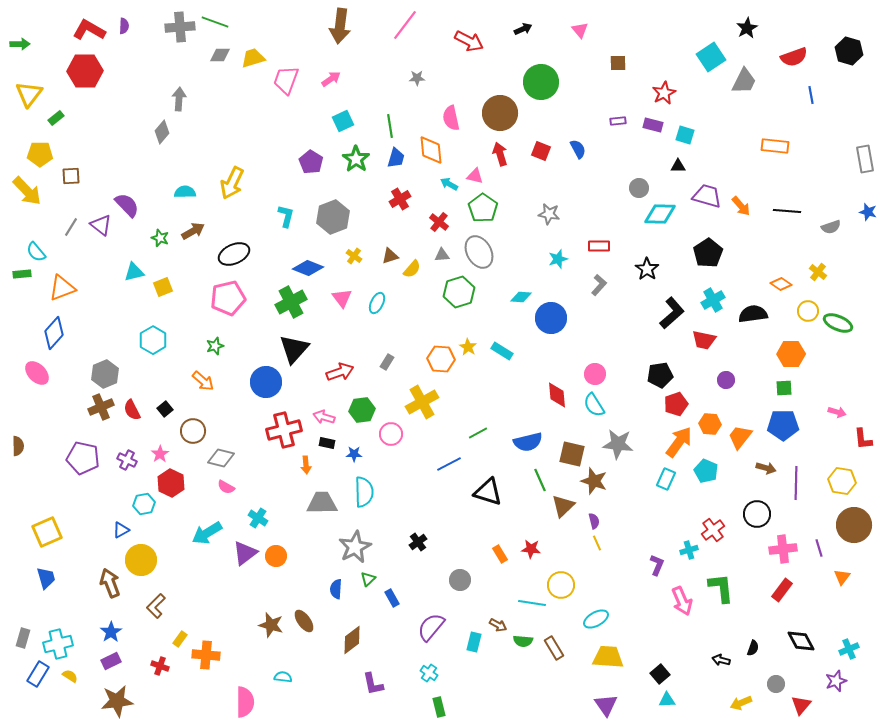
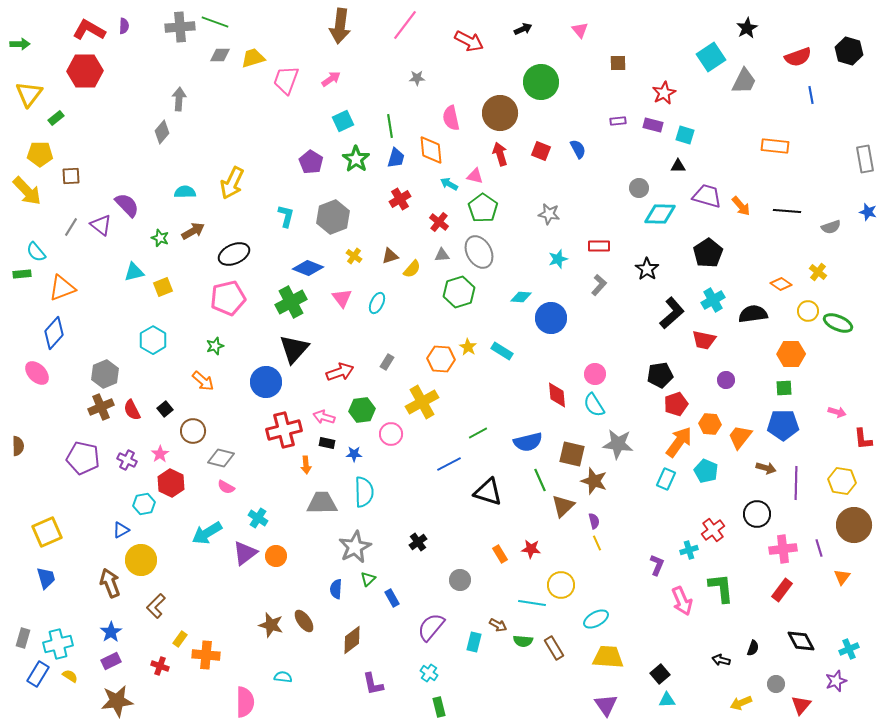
red semicircle at (794, 57): moved 4 px right
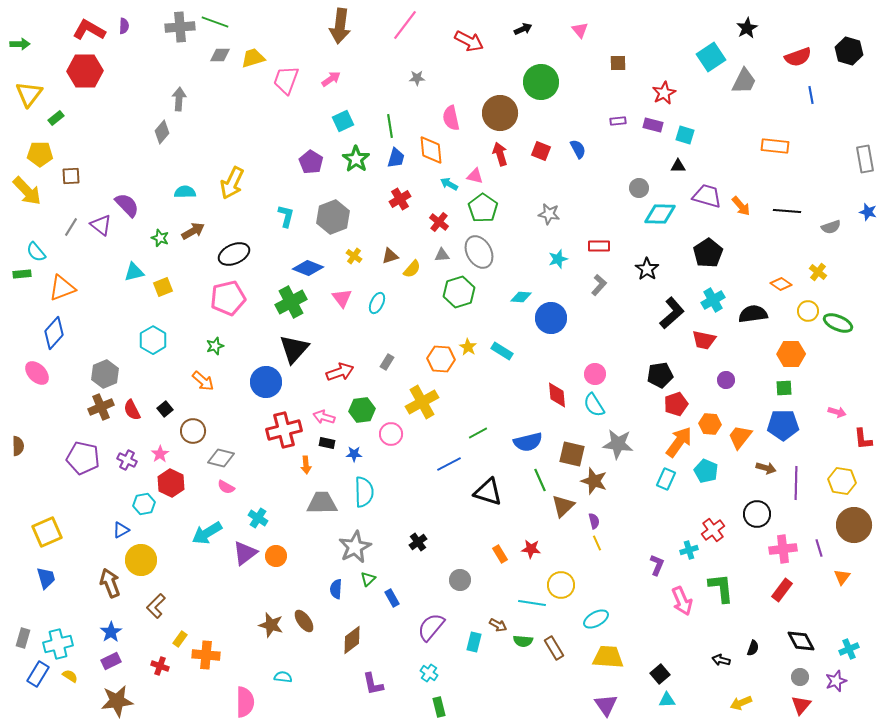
gray circle at (776, 684): moved 24 px right, 7 px up
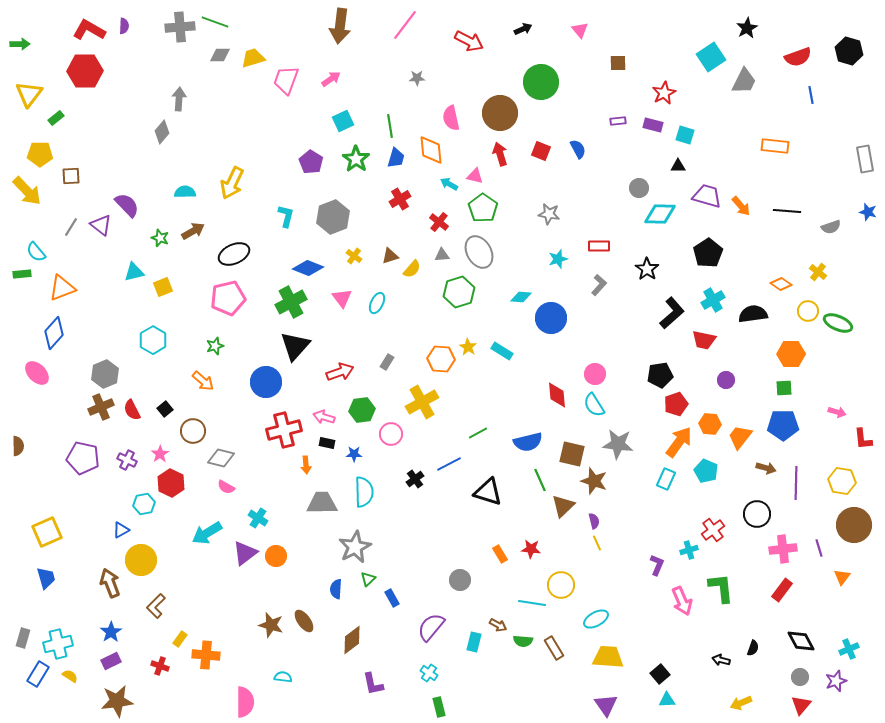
black triangle at (294, 349): moved 1 px right, 3 px up
black cross at (418, 542): moved 3 px left, 63 px up
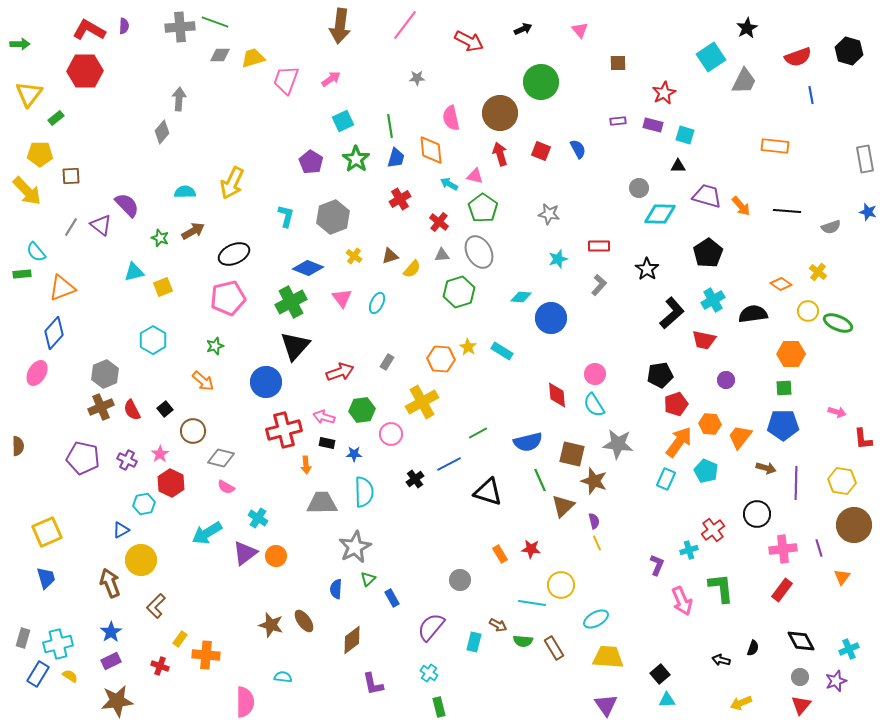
pink ellipse at (37, 373): rotated 75 degrees clockwise
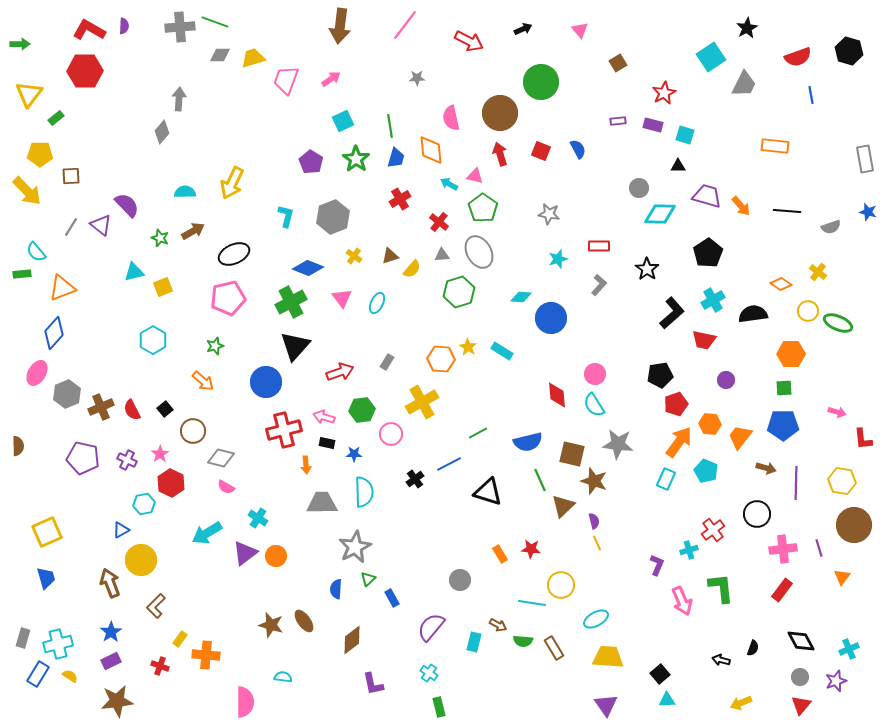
brown square at (618, 63): rotated 30 degrees counterclockwise
gray trapezoid at (744, 81): moved 3 px down
gray hexagon at (105, 374): moved 38 px left, 20 px down
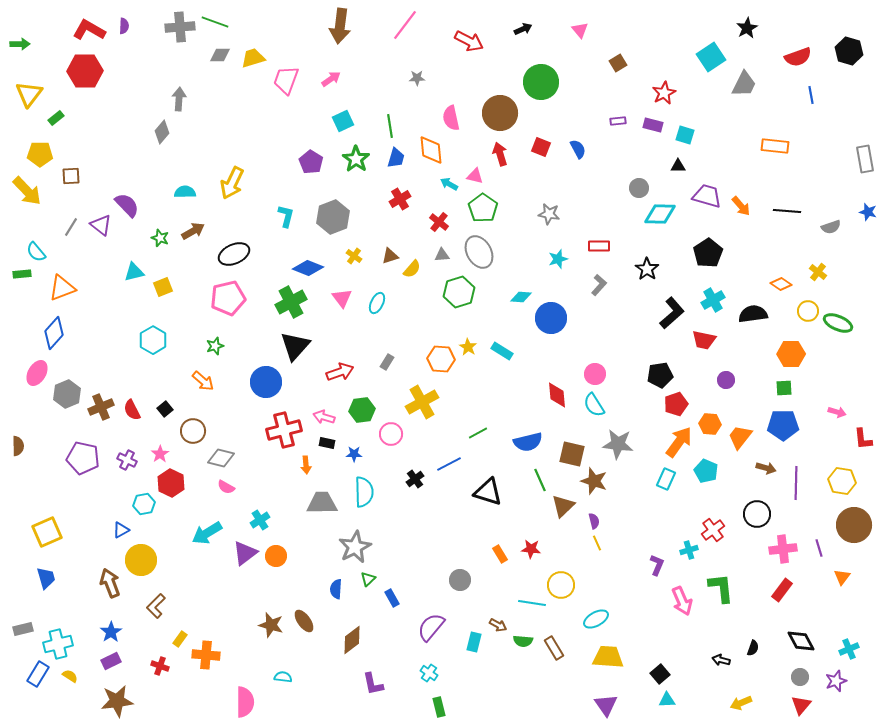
red square at (541, 151): moved 4 px up
cyan cross at (258, 518): moved 2 px right, 2 px down; rotated 24 degrees clockwise
gray rectangle at (23, 638): moved 9 px up; rotated 60 degrees clockwise
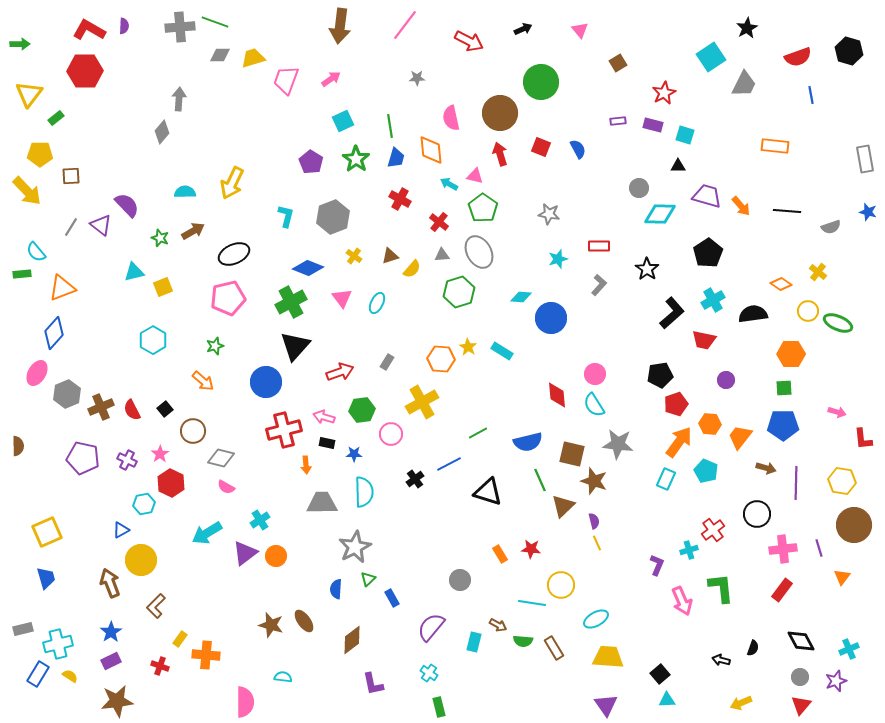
red cross at (400, 199): rotated 30 degrees counterclockwise
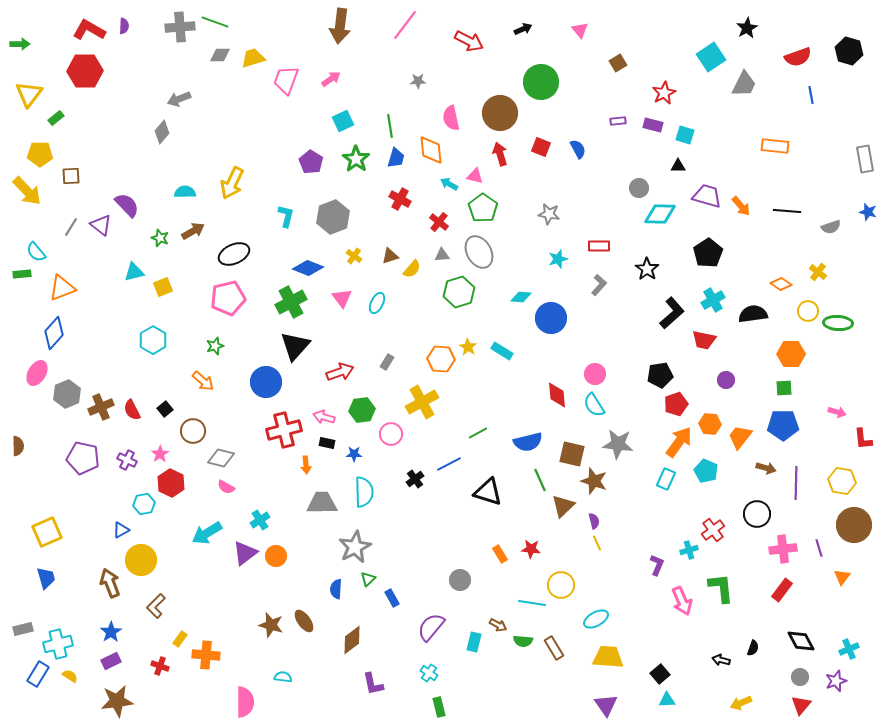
gray star at (417, 78): moved 1 px right, 3 px down
gray arrow at (179, 99): rotated 115 degrees counterclockwise
green ellipse at (838, 323): rotated 20 degrees counterclockwise
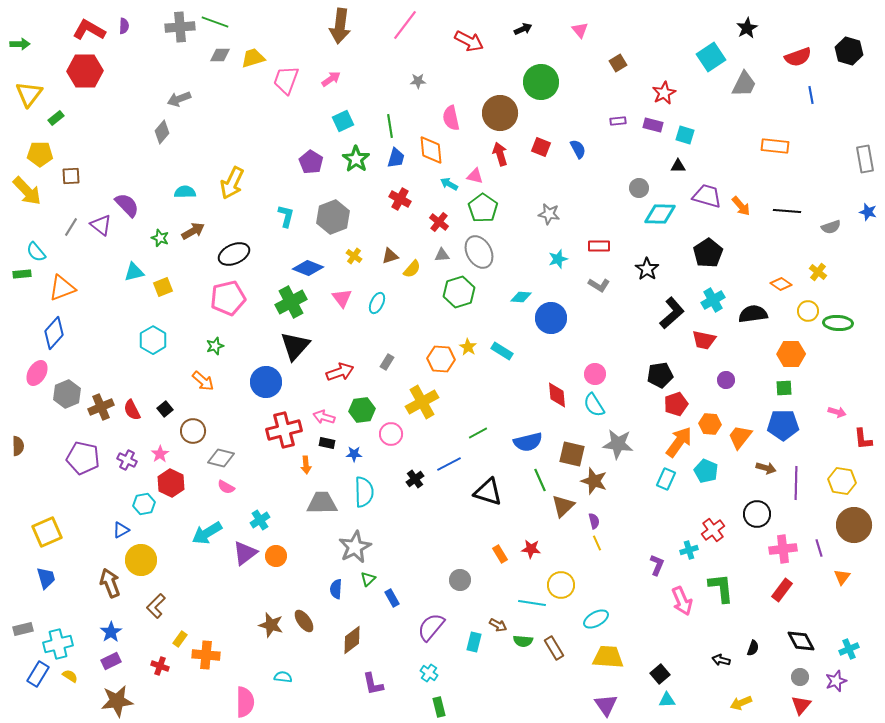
gray L-shape at (599, 285): rotated 80 degrees clockwise
